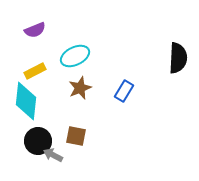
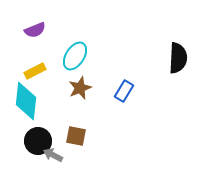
cyan ellipse: rotated 32 degrees counterclockwise
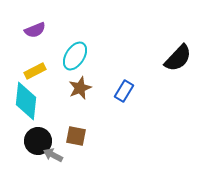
black semicircle: rotated 40 degrees clockwise
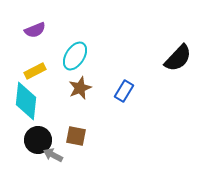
black circle: moved 1 px up
